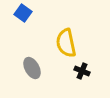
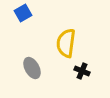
blue square: rotated 24 degrees clockwise
yellow semicircle: rotated 20 degrees clockwise
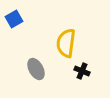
blue square: moved 9 px left, 6 px down
gray ellipse: moved 4 px right, 1 px down
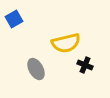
yellow semicircle: rotated 112 degrees counterclockwise
black cross: moved 3 px right, 6 px up
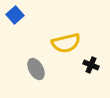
blue square: moved 1 px right, 4 px up; rotated 12 degrees counterclockwise
black cross: moved 6 px right
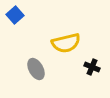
black cross: moved 1 px right, 2 px down
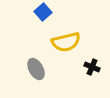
blue square: moved 28 px right, 3 px up
yellow semicircle: moved 1 px up
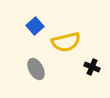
blue square: moved 8 px left, 14 px down
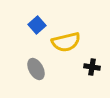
blue square: moved 2 px right, 1 px up
black cross: rotated 14 degrees counterclockwise
